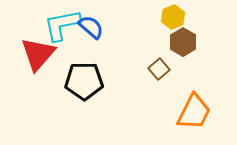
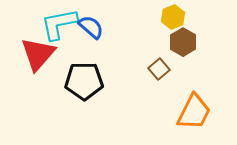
cyan L-shape: moved 3 px left, 1 px up
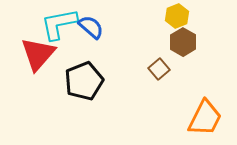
yellow hexagon: moved 4 px right, 1 px up
black pentagon: rotated 21 degrees counterclockwise
orange trapezoid: moved 11 px right, 6 px down
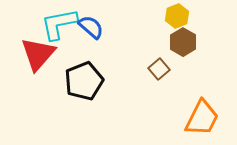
orange trapezoid: moved 3 px left
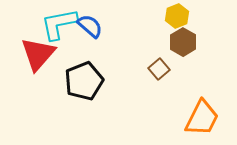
blue semicircle: moved 1 px left, 1 px up
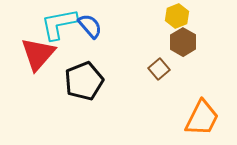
blue semicircle: rotated 8 degrees clockwise
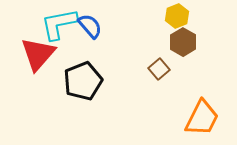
black pentagon: moved 1 px left
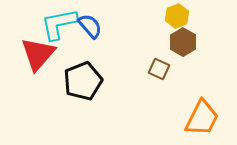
brown square: rotated 25 degrees counterclockwise
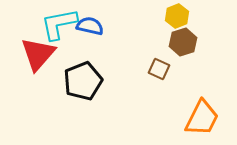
blue semicircle: rotated 36 degrees counterclockwise
brown hexagon: rotated 12 degrees clockwise
